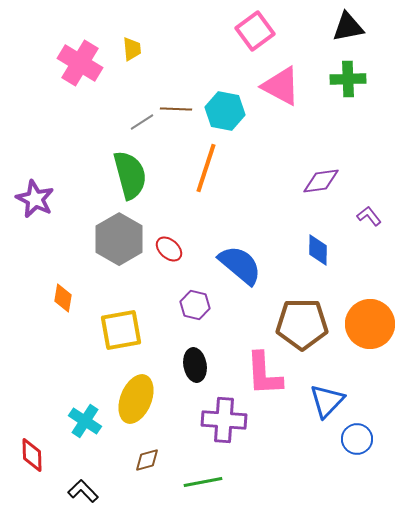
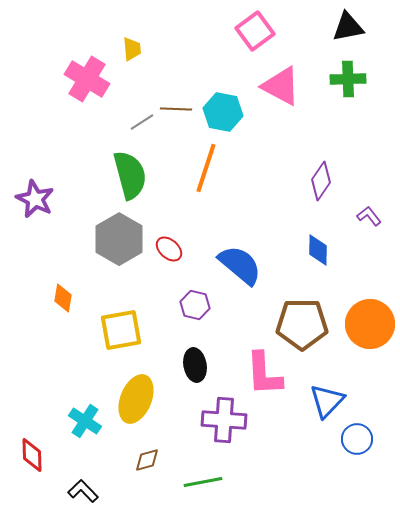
pink cross: moved 7 px right, 16 px down
cyan hexagon: moved 2 px left, 1 px down
purple diamond: rotated 48 degrees counterclockwise
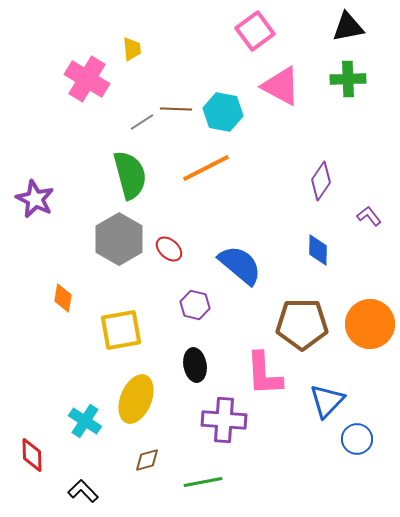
orange line: rotated 45 degrees clockwise
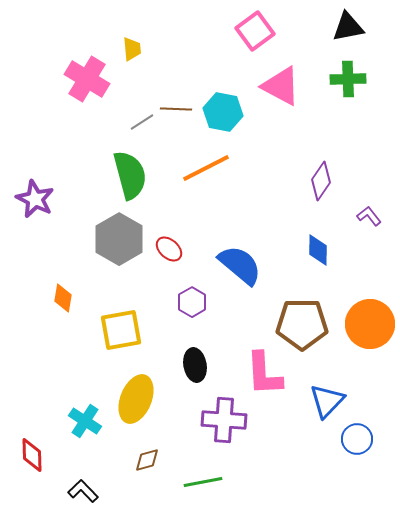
purple hexagon: moved 3 px left, 3 px up; rotated 16 degrees clockwise
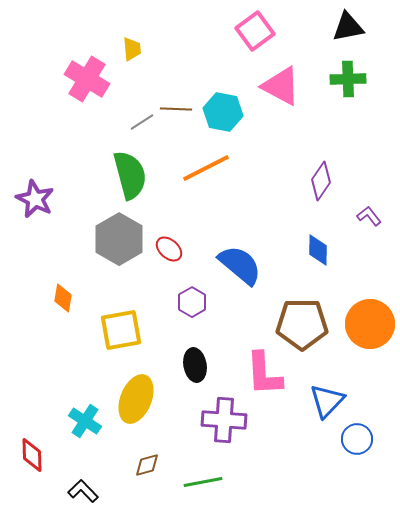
brown diamond: moved 5 px down
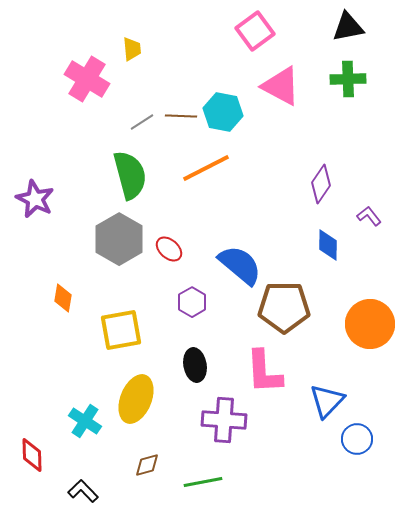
brown line: moved 5 px right, 7 px down
purple diamond: moved 3 px down
blue diamond: moved 10 px right, 5 px up
brown pentagon: moved 18 px left, 17 px up
pink L-shape: moved 2 px up
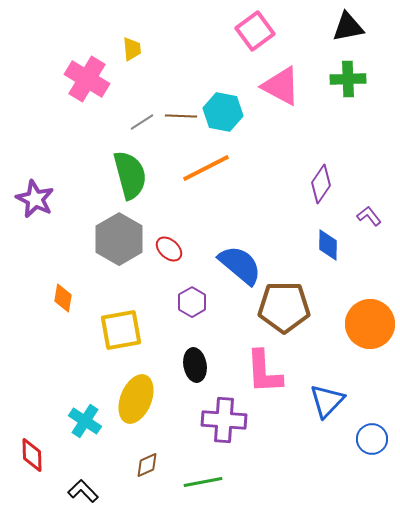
blue circle: moved 15 px right
brown diamond: rotated 8 degrees counterclockwise
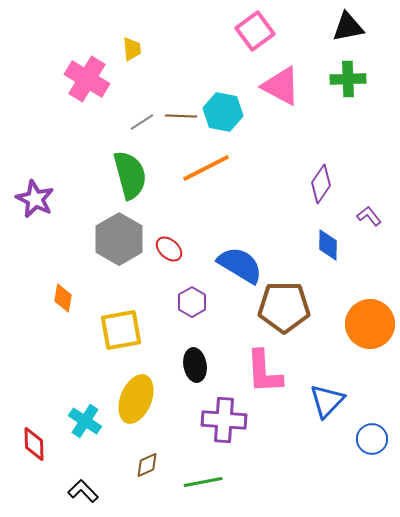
blue semicircle: rotated 9 degrees counterclockwise
red diamond: moved 2 px right, 11 px up
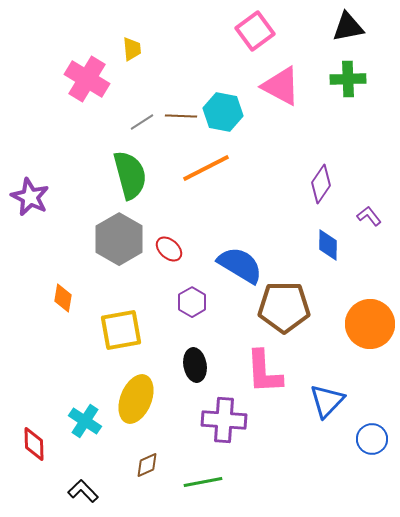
purple star: moved 5 px left, 2 px up
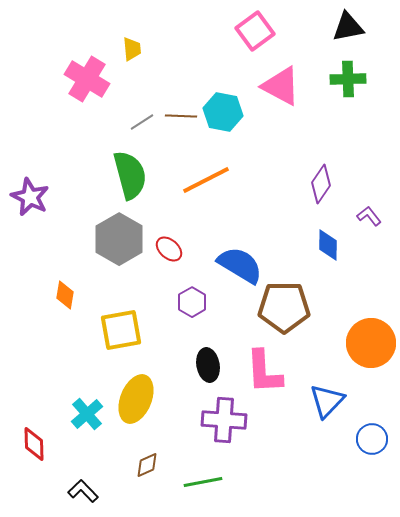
orange line: moved 12 px down
orange diamond: moved 2 px right, 3 px up
orange circle: moved 1 px right, 19 px down
black ellipse: moved 13 px right
cyan cross: moved 2 px right, 7 px up; rotated 16 degrees clockwise
